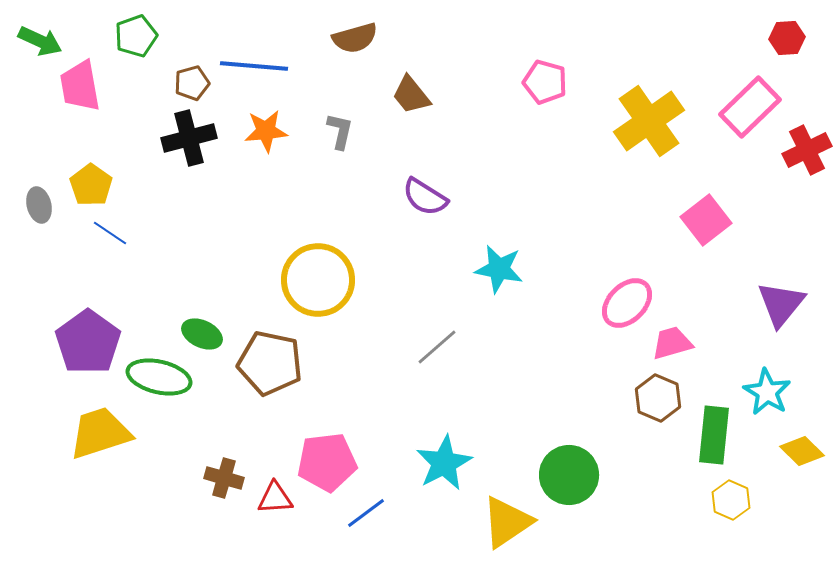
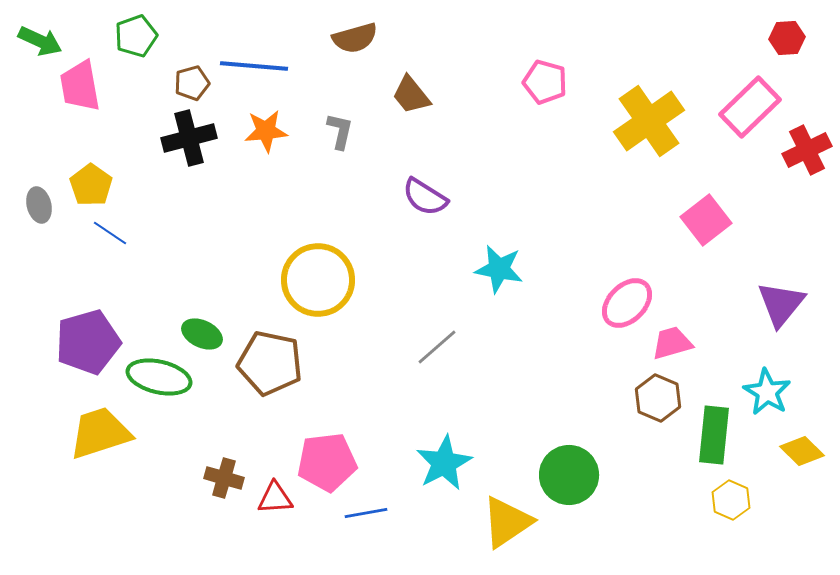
purple pentagon at (88, 342): rotated 20 degrees clockwise
blue line at (366, 513): rotated 27 degrees clockwise
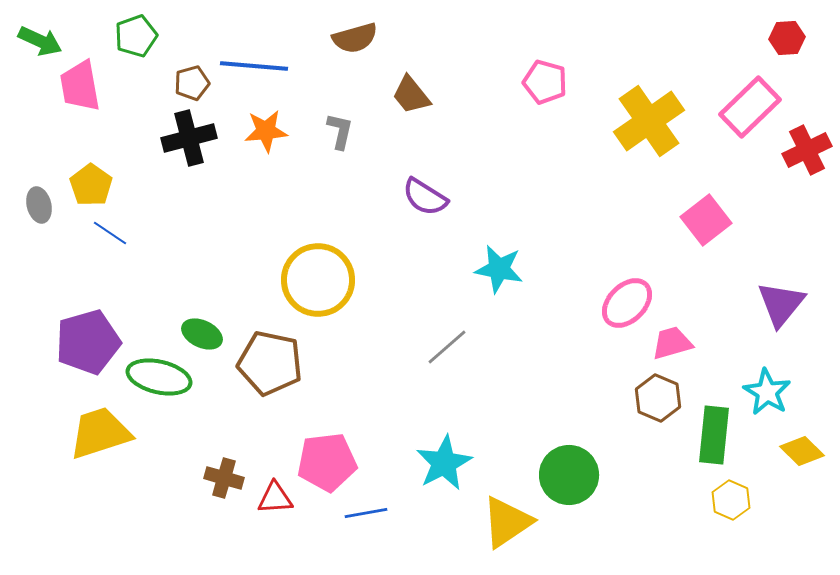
gray line at (437, 347): moved 10 px right
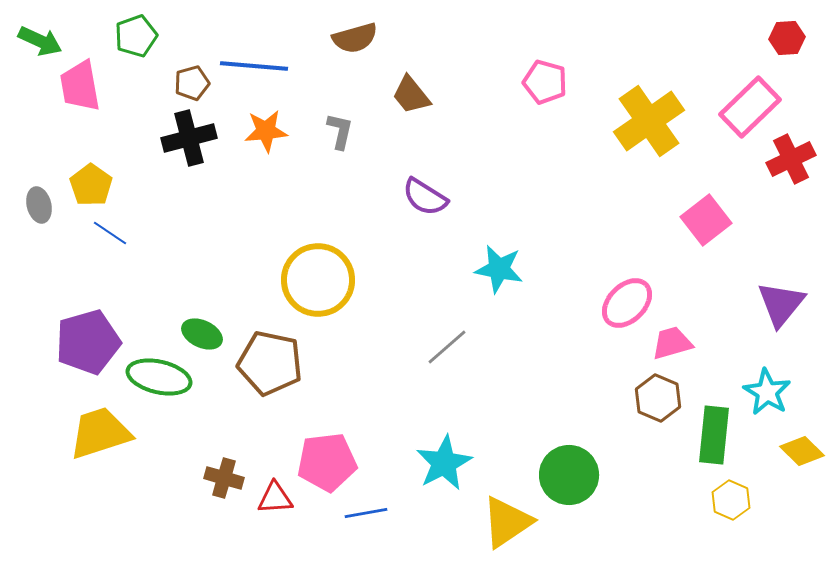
red cross at (807, 150): moved 16 px left, 9 px down
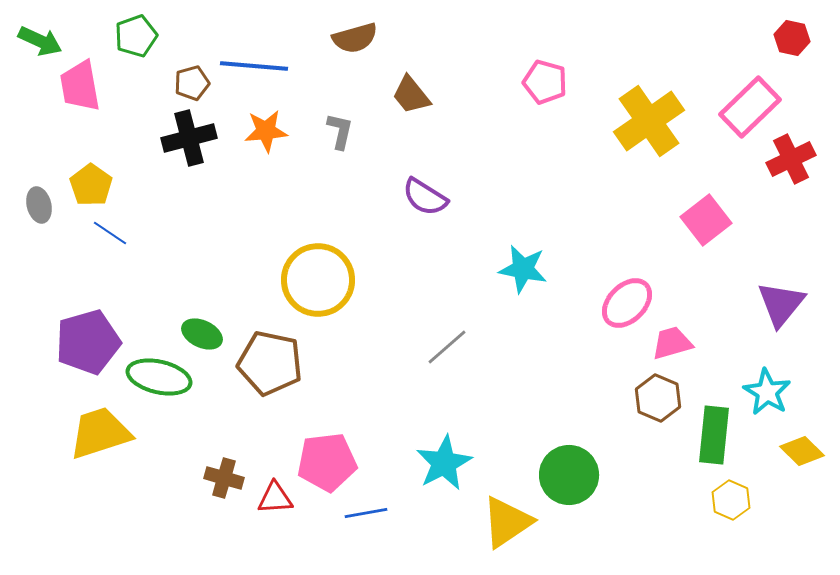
red hexagon at (787, 38): moved 5 px right; rotated 16 degrees clockwise
cyan star at (499, 269): moved 24 px right
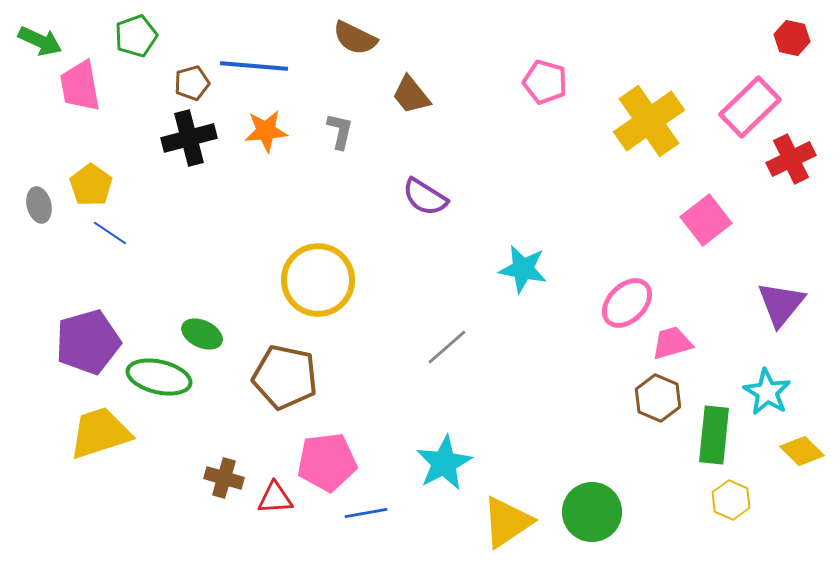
brown semicircle at (355, 38): rotated 42 degrees clockwise
brown pentagon at (270, 363): moved 15 px right, 14 px down
green circle at (569, 475): moved 23 px right, 37 px down
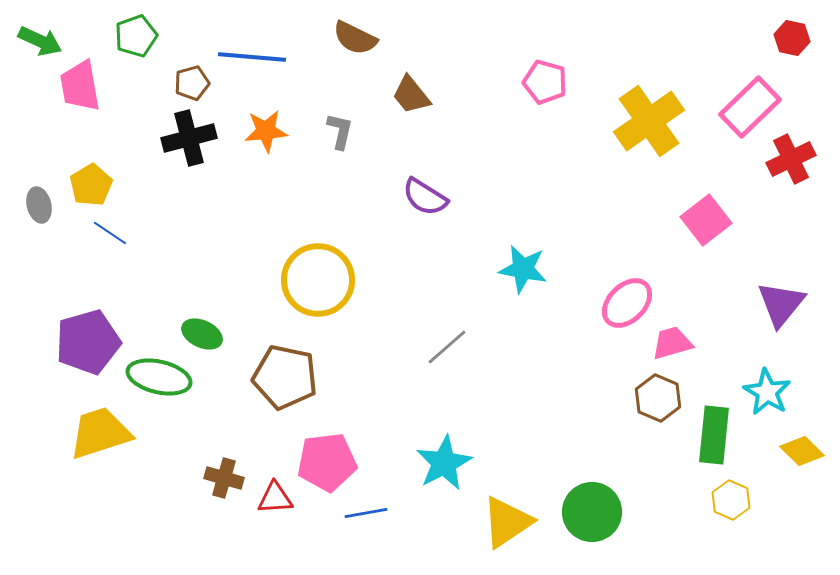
blue line at (254, 66): moved 2 px left, 9 px up
yellow pentagon at (91, 185): rotated 6 degrees clockwise
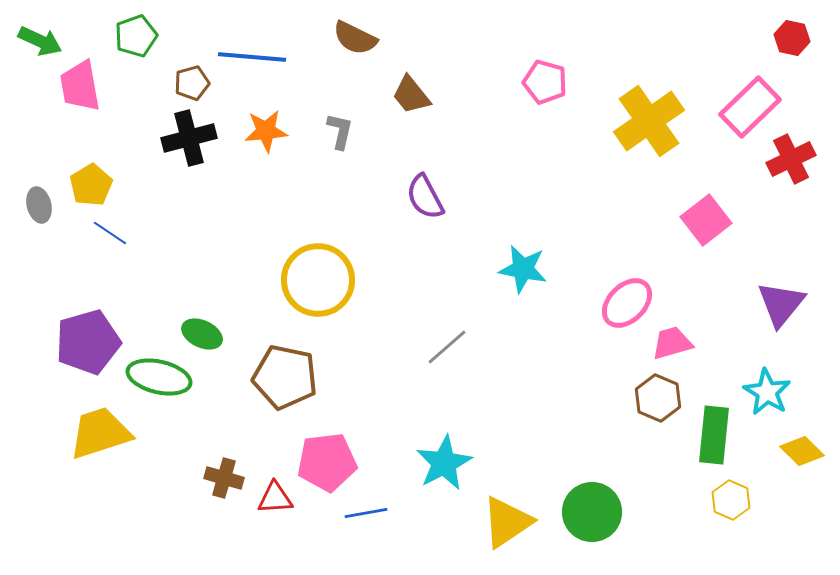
purple semicircle at (425, 197): rotated 30 degrees clockwise
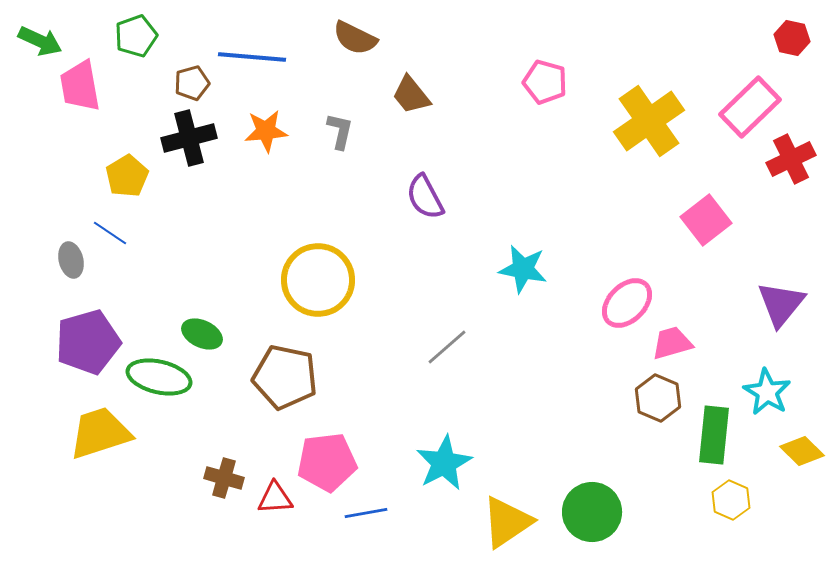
yellow pentagon at (91, 185): moved 36 px right, 9 px up
gray ellipse at (39, 205): moved 32 px right, 55 px down
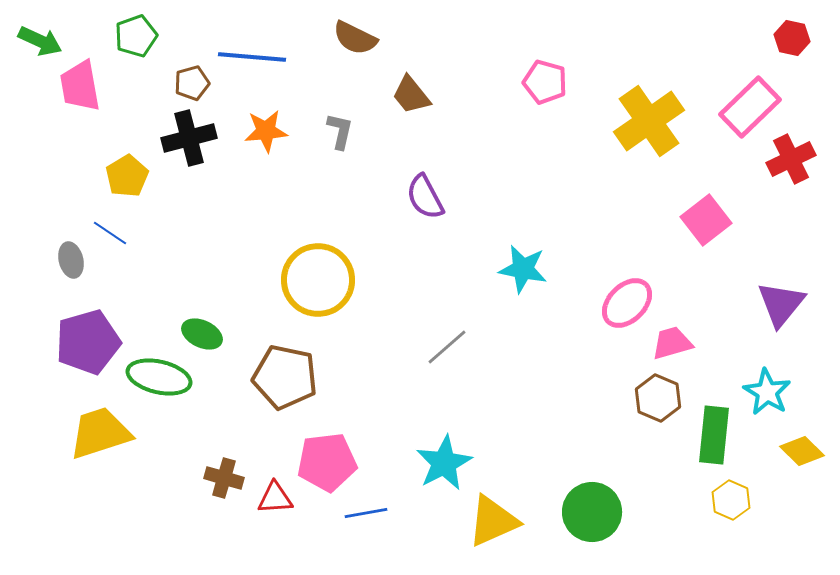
yellow triangle at (507, 522): moved 14 px left, 1 px up; rotated 10 degrees clockwise
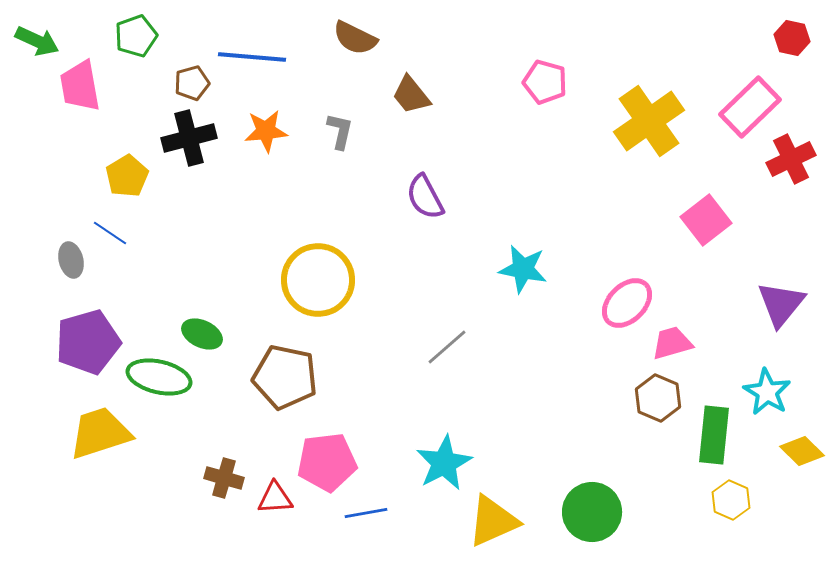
green arrow at (40, 41): moved 3 px left
